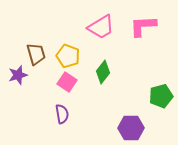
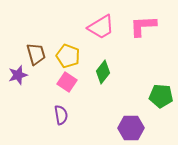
green pentagon: rotated 20 degrees clockwise
purple semicircle: moved 1 px left, 1 px down
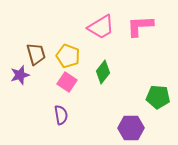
pink L-shape: moved 3 px left
purple star: moved 2 px right
green pentagon: moved 3 px left, 1 px down
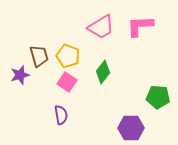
brown trapezoid: moved 3 px right, 2 px down
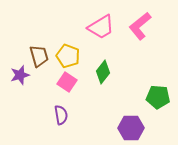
pink L-shape: rotated 36 degrees counterclockwise
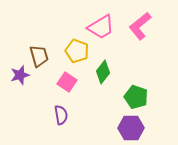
yellow pentagon: moved 9 px right, 5 px up
green pentagon: moved 22 px left; rotated 15 degrees clockwise
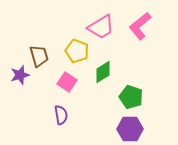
green diamond: rotated 20 degrees clockwise
green pentagon: moved 5 px left
purple hexagon: moved 1 px left, 1 px down
